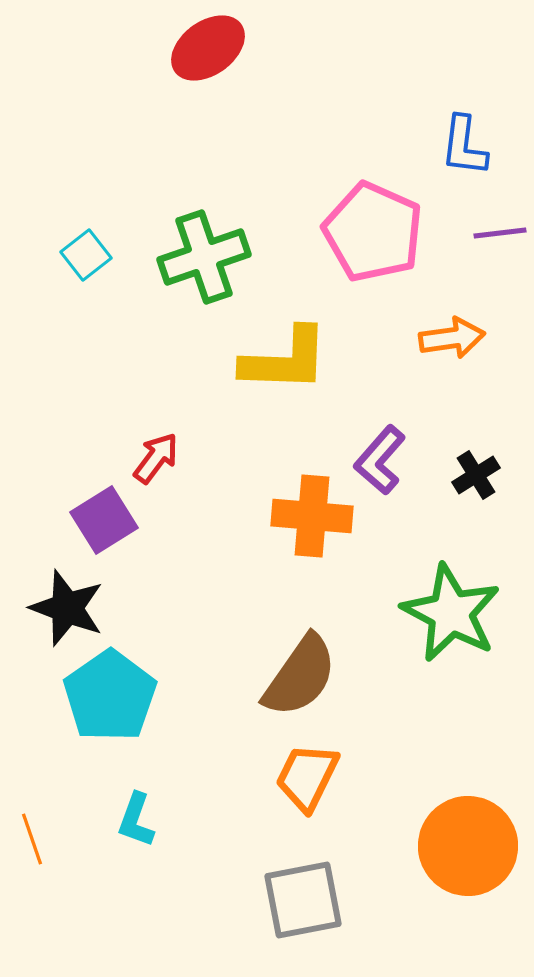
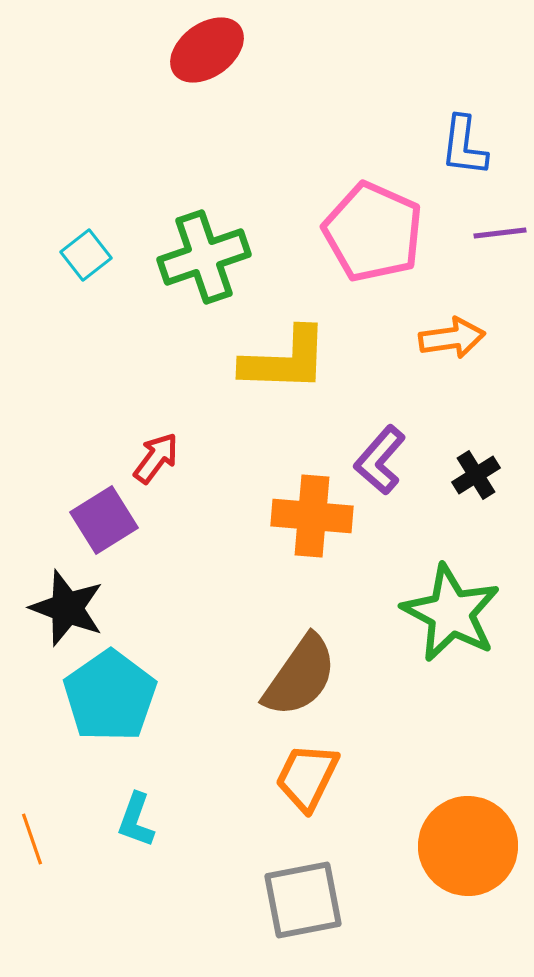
red ellipse: moved 1 px left, 2 px down
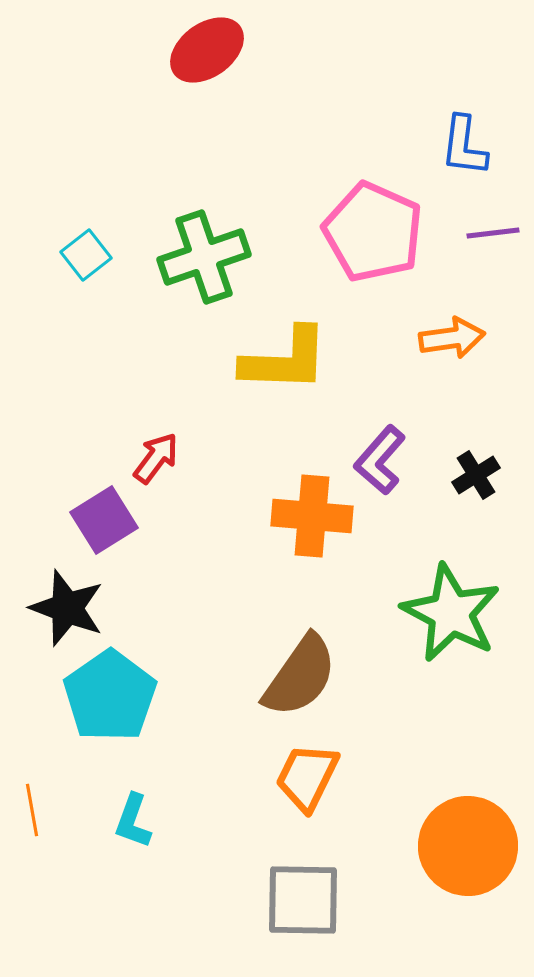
purple line: moved 7 px left
cyan L-shape: moved 3 px left, 1 px down
orange line: moved 29 px up; rotated 9 degrees clockwise
gray square: rotated 12 degrees clockwise
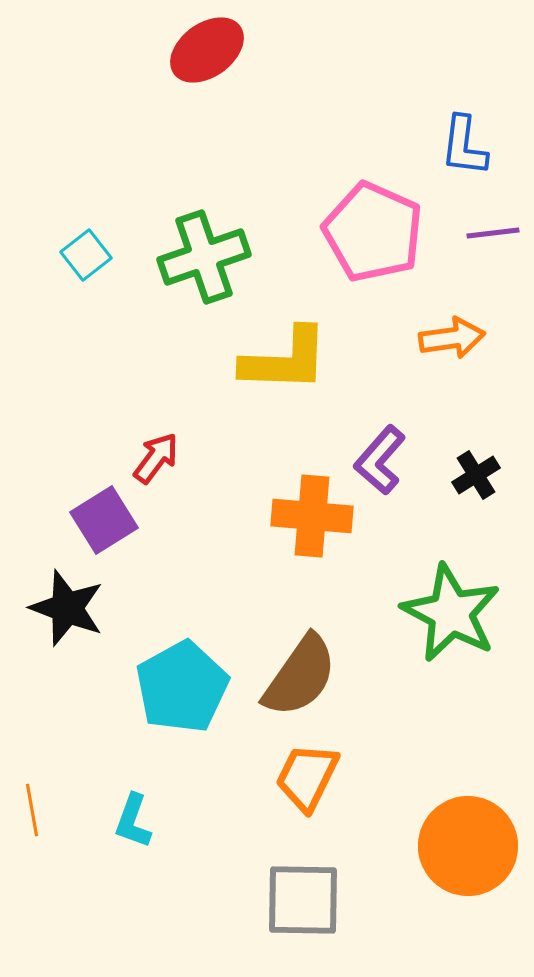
cyan pentagon: moved 72 px right, 9 px up; rotated 6 degrees clockwise
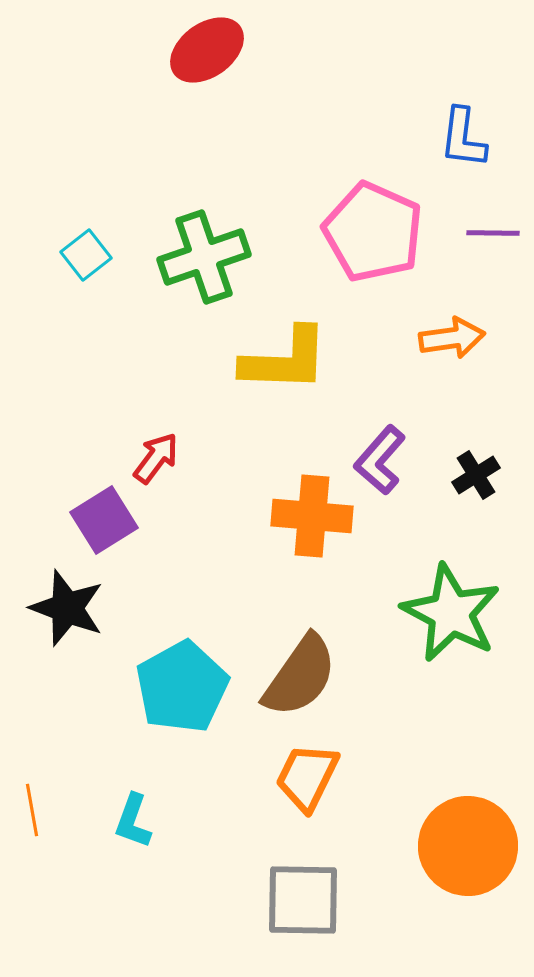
blue L-shape: moved 1 px left, 8 px up
purple line: rotated 8 degrees clockwise
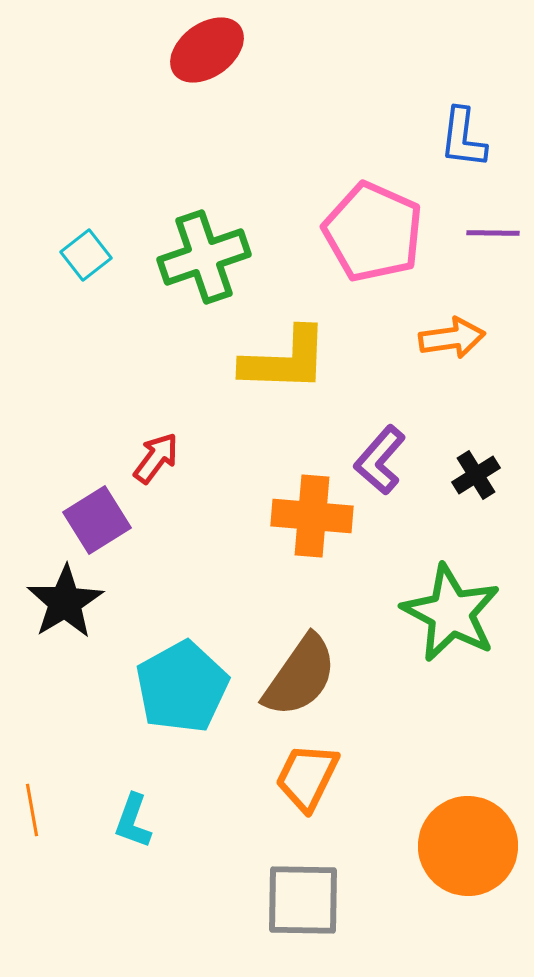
purple square: moved 7 px left
black star: moved 2 px left, 6 px up; rotated 20 degrees clockwise
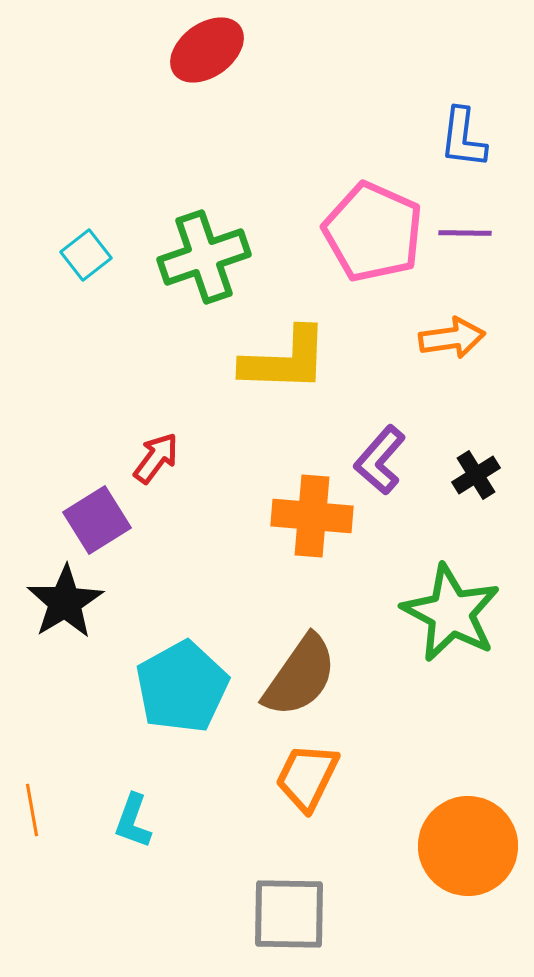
purple line: moved 28 px left
gray square: moved 14 px left, 14 px down
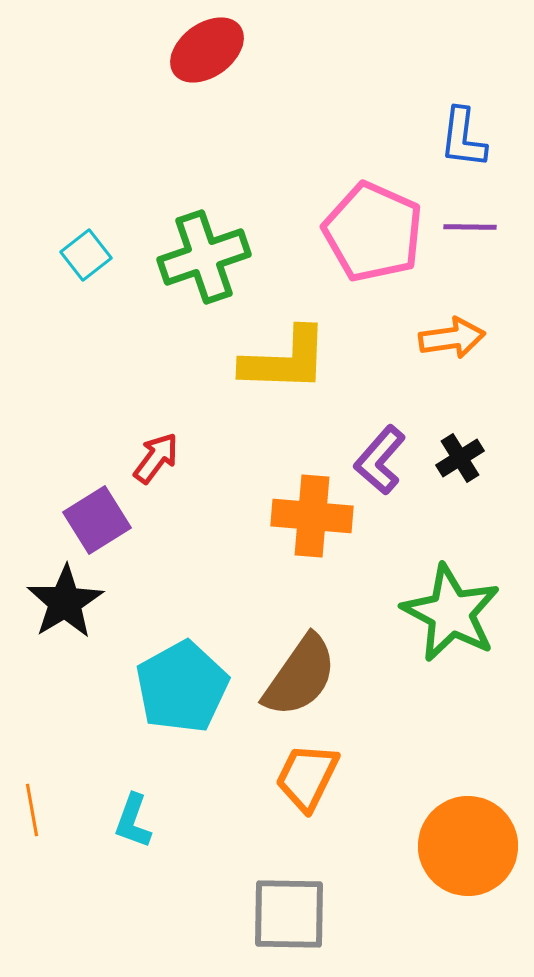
purple line: moved 5 px right, 6 px up
black cross: moved 16 px left, 17 px up
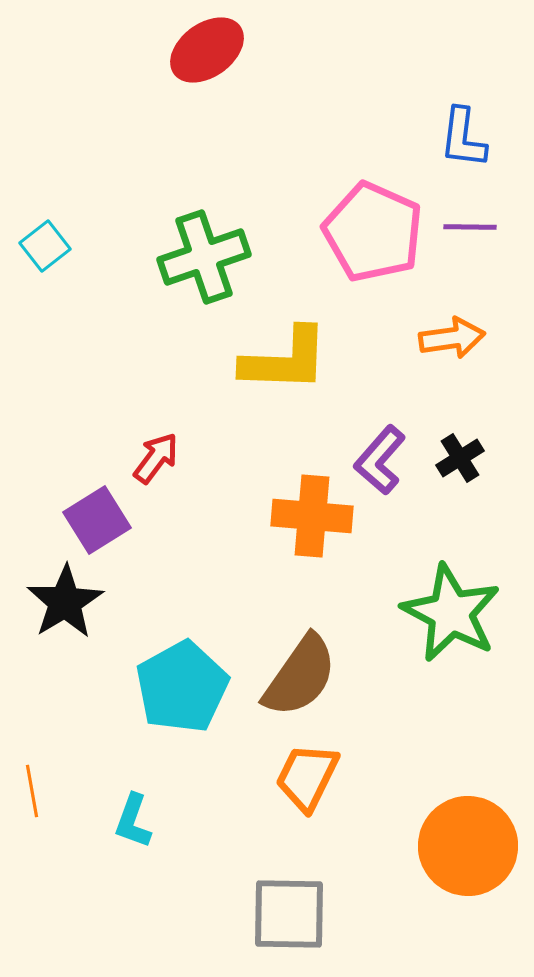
cyan square: moved 41 px left, 9 px up
orange line: moved 19 px up
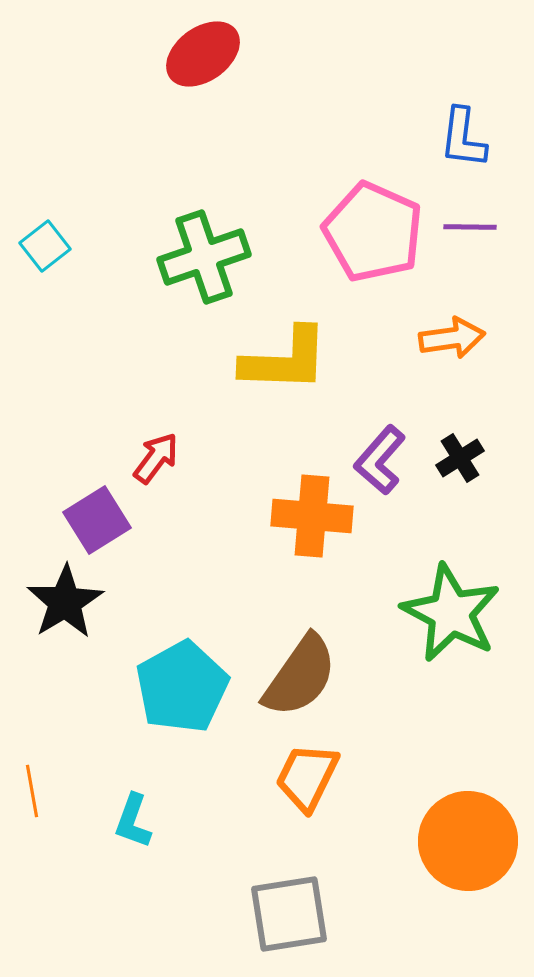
red ellipse: moved 4 px left, 4 px down
orange circle: moved 5 px up
gray square: rotated 10 degrees counterclockwise
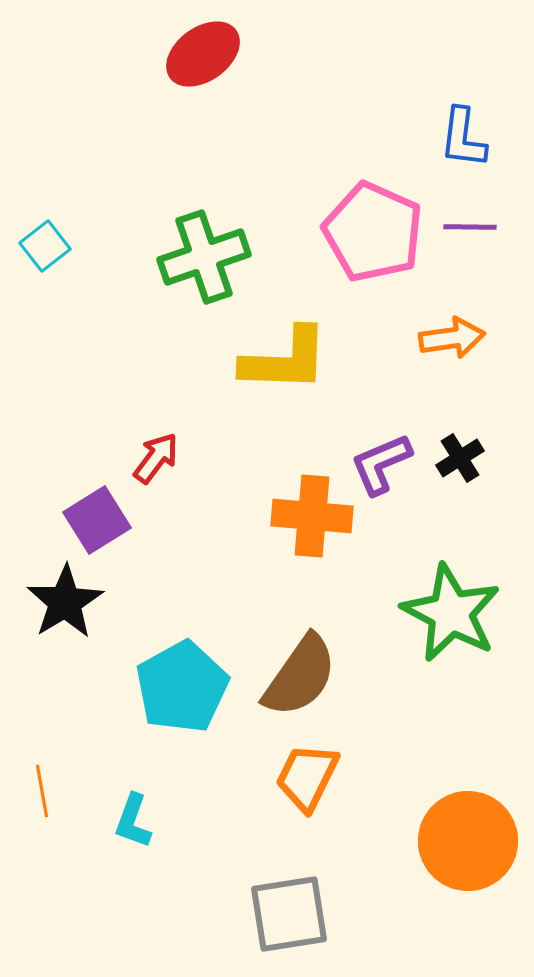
purple L-shape: moved 1 px right, 4 px down; rotated 26 degrees clockwise
orange line: moved 10 px right
